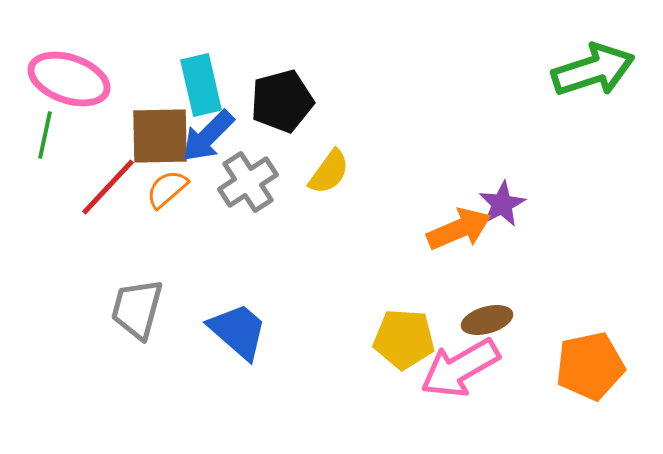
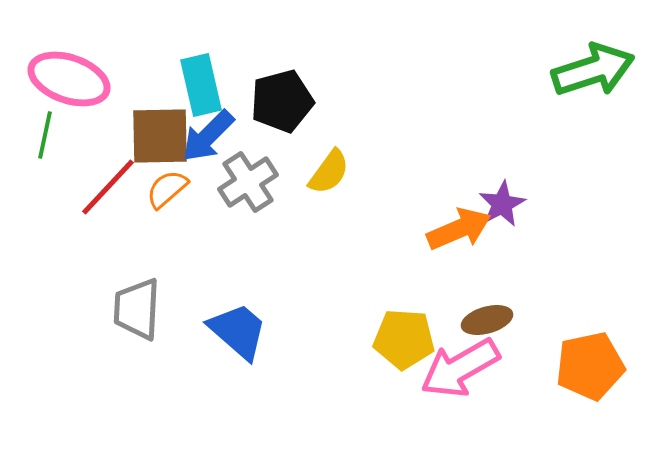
gray trapezoid: rotated 12 degrees counterclockwise
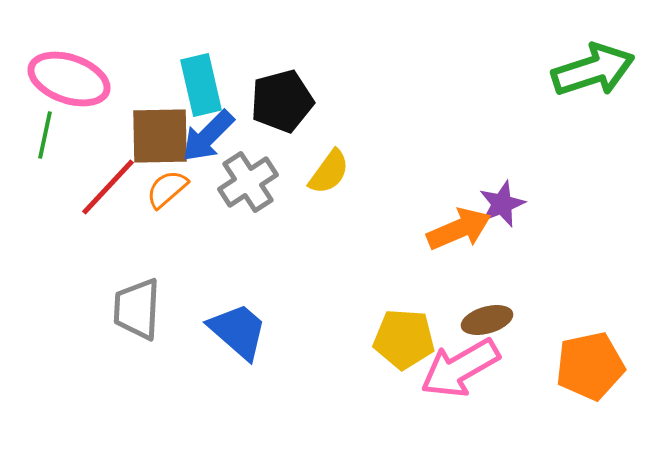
purple star: rotated 6 degrees clockwise
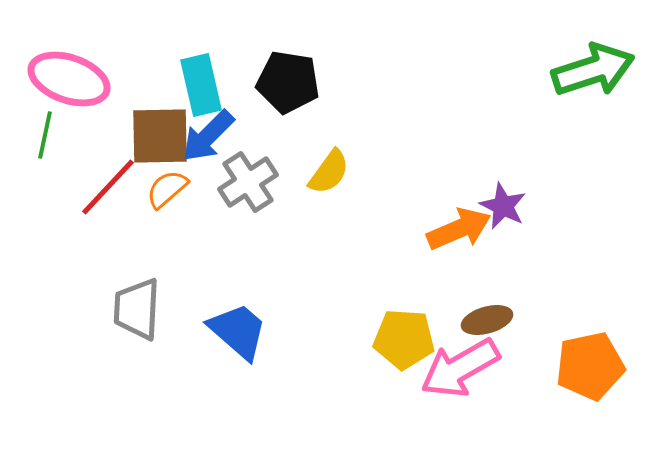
black pentagon: moved 6 px right, 19 px up; rotated 24 degrees clockwise
purple star: moved 1 px right, 2 px down; rotated 24 degrees counterclockwise
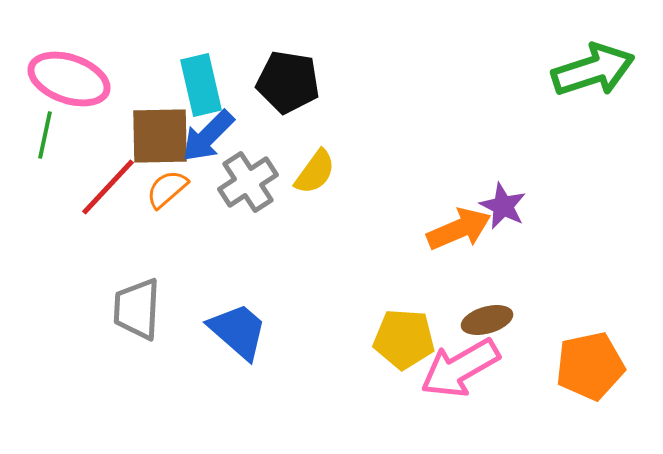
yellow semicircle: moved 14 px left
